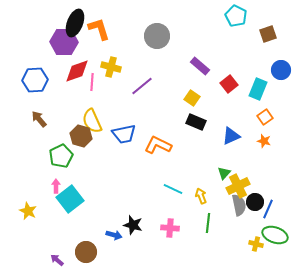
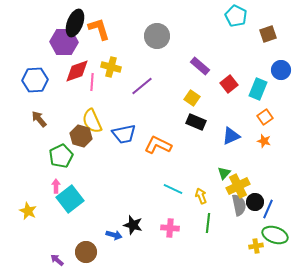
yellow cross at (256, 244): moved 2 px down; rotated 24 degrees counterclockwise
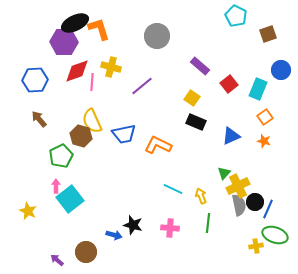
black ellipse at (75, 23): rotated 44 degrees clockwise
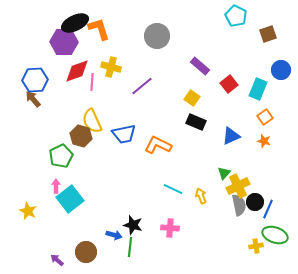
brown arrow at (39, 119): moved 6 px left, 20 px up
green line at (208, 223): moved 78 px left, 24 px down
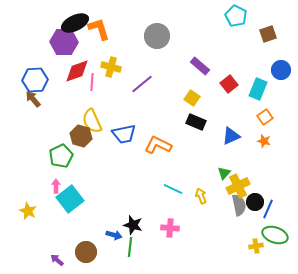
purple line at (142, 86): moved 2 px up
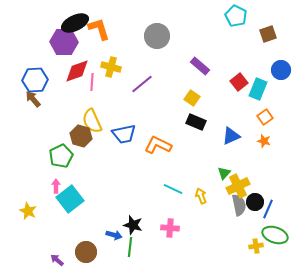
red square at (229, 84): moved 10 px right, 2 px up
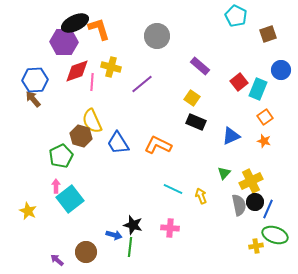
blue trapezoid at (124, 134): moved 6 px left, 9 px down; rotated 70 degrees clockwise
yellow cross at (238, 186): moved 13 px right, 5 px up
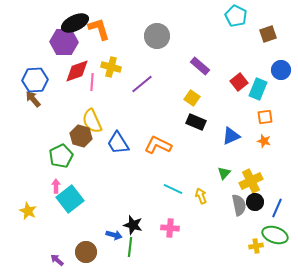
orange square at (265, 117): rotated 28 degrees clockwise
blue line at (268, 209): moved 9 px right, 1 px up
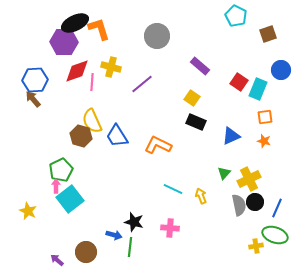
red square at (239, 82): rotated 18 degrees counterclockwise
blue trapezoid at (118, 143): moved 1 px left, 7 px up
green pentagon at (61, 156): moved 14 px down
yellow cross at (251, 181): moved 2 px left, 2 px up
black star at (133, 225): moved 1 px right, 3 px up
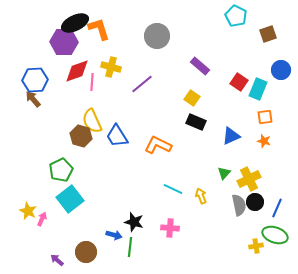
pink arrow at (56, 186): moved 14 px left, 33 px down; rotated 24 degrees clockwise
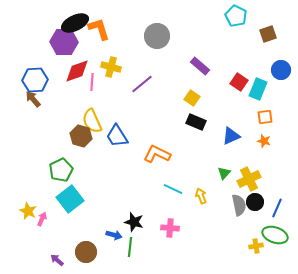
orange L-shape at (158, 145): moved 1 px left, 9 px down
